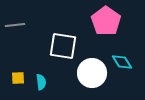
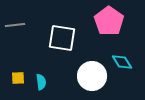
pink pentagon: moved 3 px right
white square: moved 1 px left, 8 px up
white circle: moved 3 px down
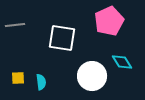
pink pentagon: rotated 12 degrees clockwise
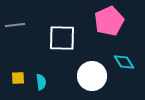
white square: rotated 8 degrees counterclockwise
cyan diamond: moved 2 px right
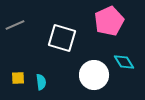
gray line: rotated 18 degrees counterclockwise
white square: rotated 16 degrees clockwise
white circle: moved 2 px right, 1 px up
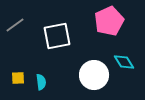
gray line: rotated 12 degrees counterclockwise
white square: moved 5 px left, 2 px up; rotated 28 degrees counterclockwise
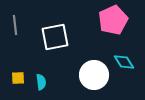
pink pentagon: moved 4 px right, 1 px up
gray line: rotated 60 degrees counterclockwise
white square: moved 2 px left, 1 px down
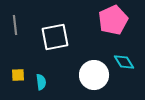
yellow square: moved 3 px up
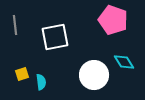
pink pentagon: rotated 28 degrees counterclockwise
yellow square: moved 4 px right, 1 px up; rotated 16 degrees counterclockwise
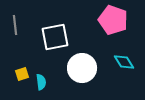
white circle: moved 12 px left, 7 px up
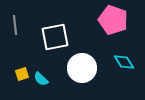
cyan semicircle: moved 3 px up; rotated 140 degrees clockwise
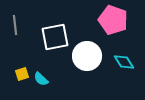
white circle: moved 5 px right, 12 px up
